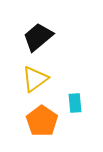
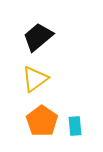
cyan rectangle: moved 23 px down
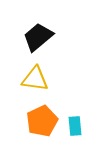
yellow triangle: rotated 44 degrees clockwise
orange pentagon: rotated 12 degrees clockwise
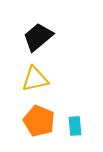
yellow triangle: rotated 20 degrees counterclockwise
orange pentagon: moved 3 px left; rotated 24 degrees counterclockwise
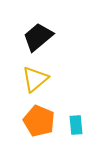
yellow triangle: rotated 28 degrees counterclockwise
cyan rectangle: moved 1 px right, 1 px up
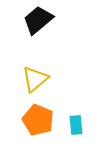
black trapezoid: moved 17 px up
orange pentagon: moved 1 px left, 1 px up
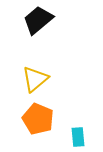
orange pentagon: moved 1 px up
cyan rectangle: moved 2 px right, 12 px down
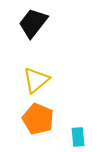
black trapezoid: moved 5 px left, 3 px down; rotated 12 degrees counterclockwise
yellow triangle: moved 1 px right, 1 px down
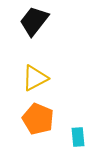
black trapezoid: moved 1 px right, 2 px up
yellow triangle: moved 1 px left, 2 px up; rotated 12 degrees clockwise
